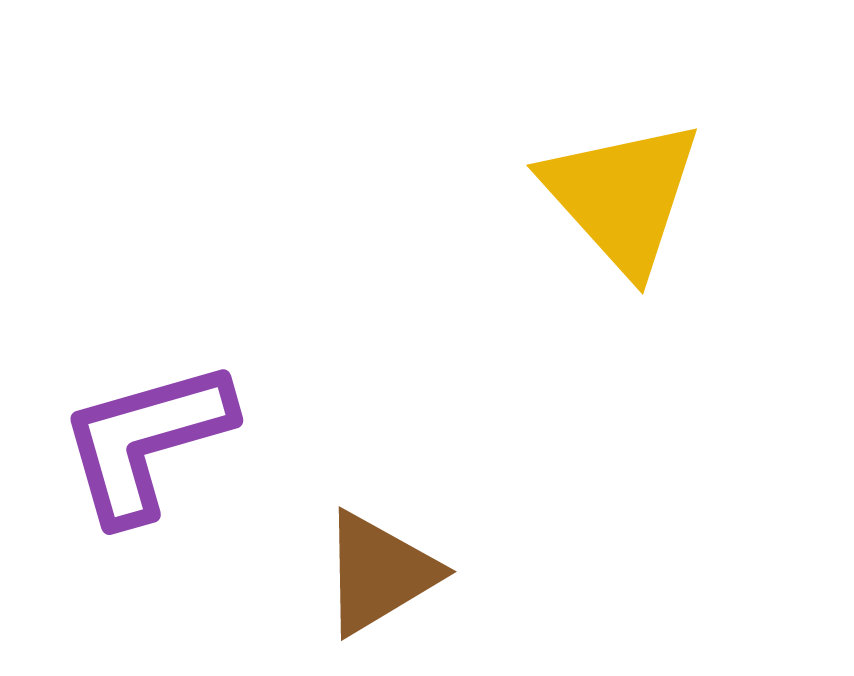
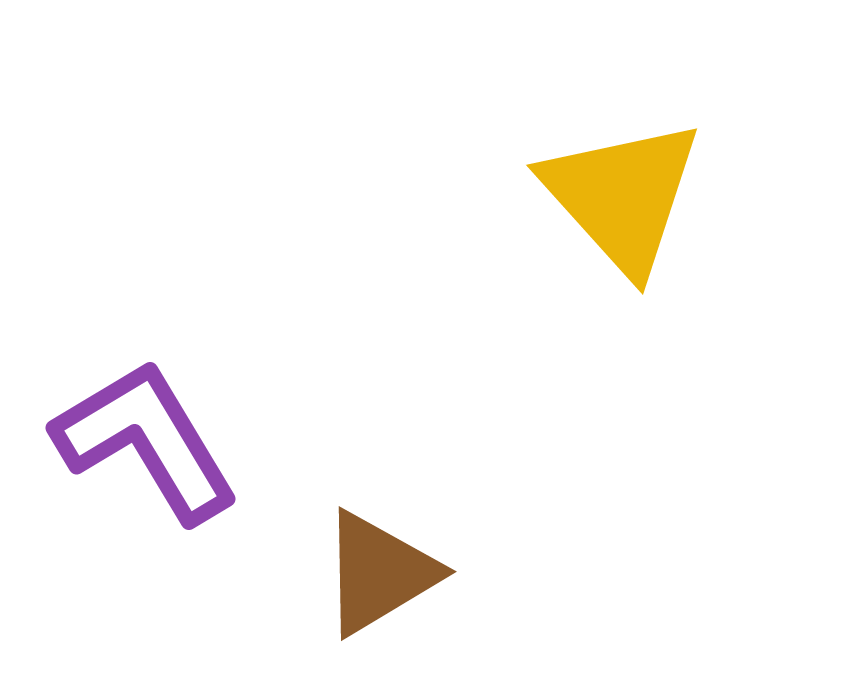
purple L-shape: rotated 75 degrees clockwise
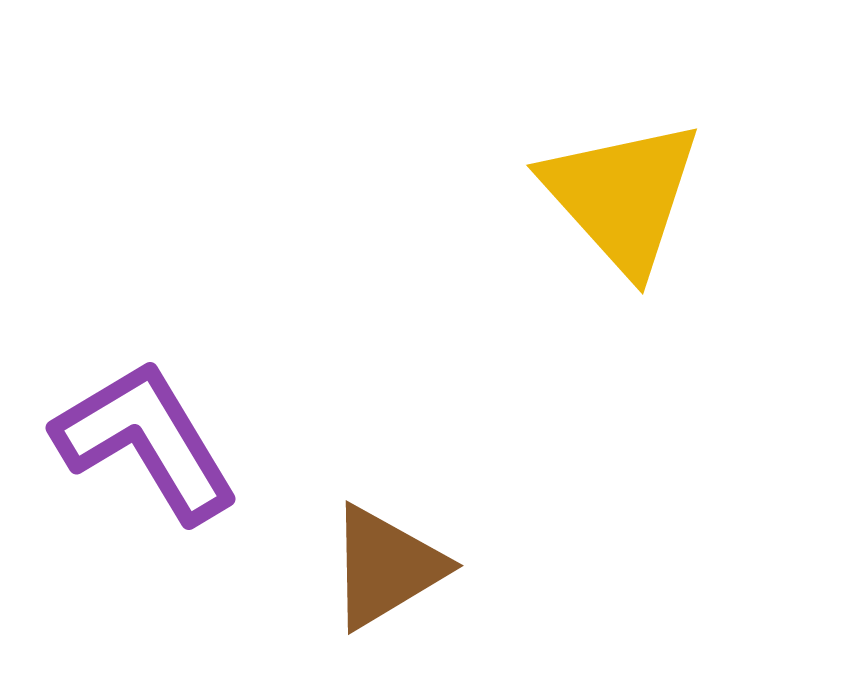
brown triangle: moved 7 px right, 6 px up
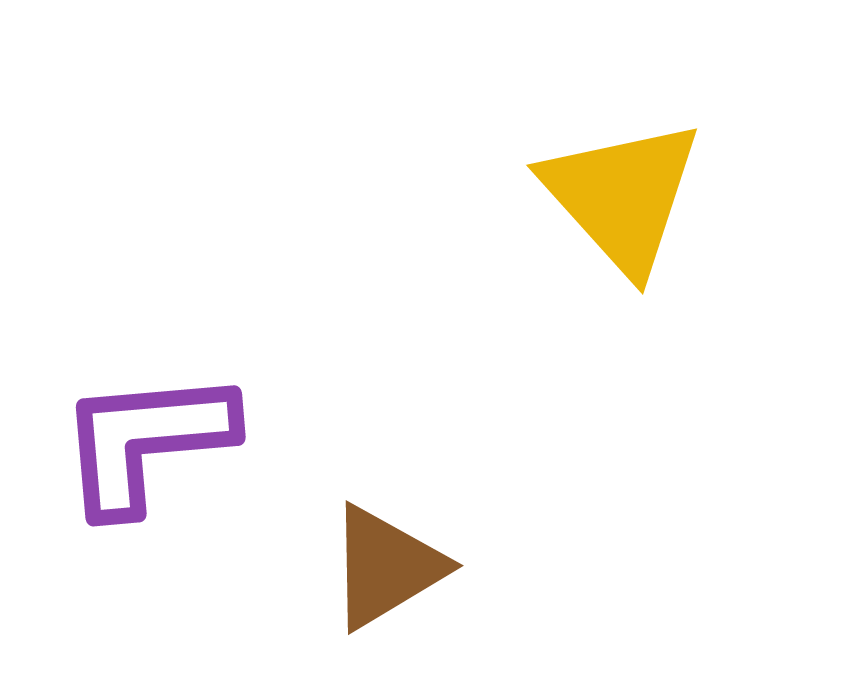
purple L-shape: rotated 64 degrees counterclockwise
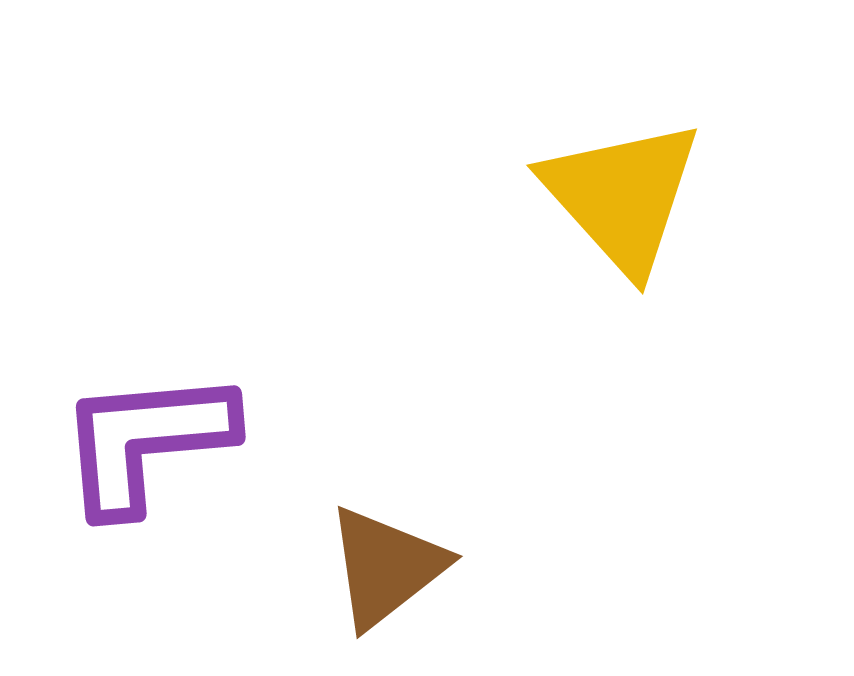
brown triangle: rotated 7 degrees counterclockwise
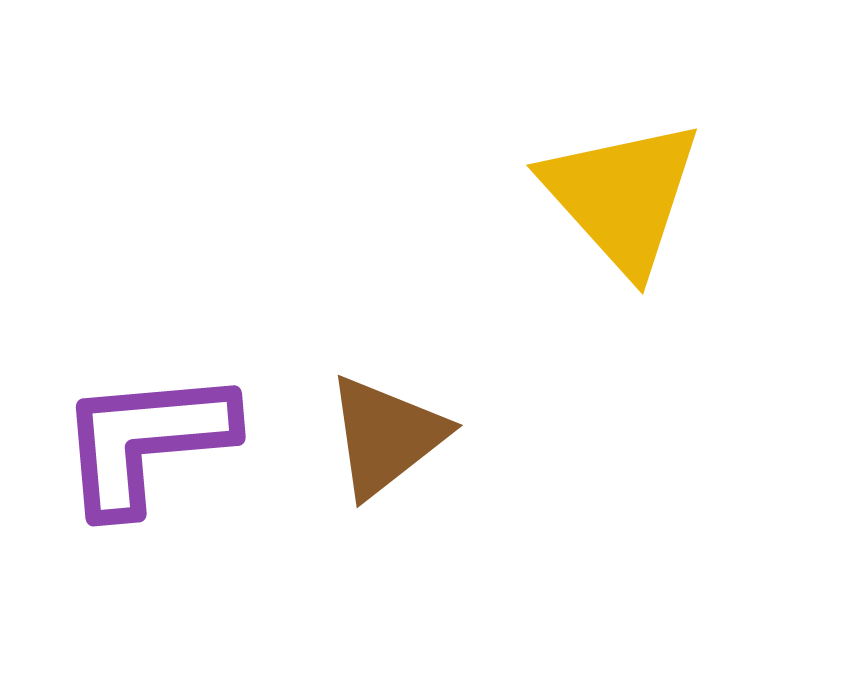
brown triangle: moved 131 px up
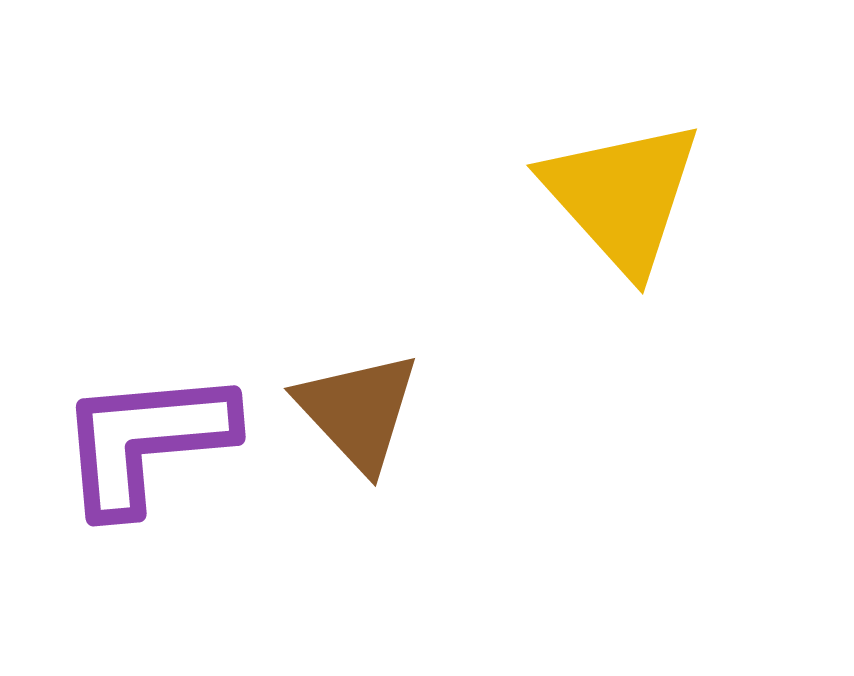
brown triangle: moved 28 px left, 25 px up; rotated 35 degrees counterclockwise
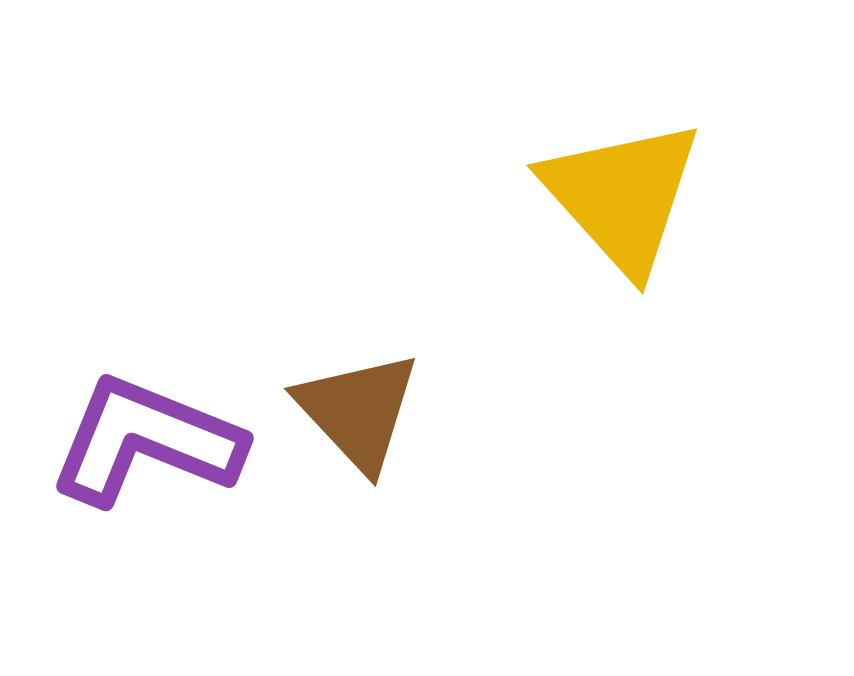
purple L-shape: rotated 27 degrees clockwise
